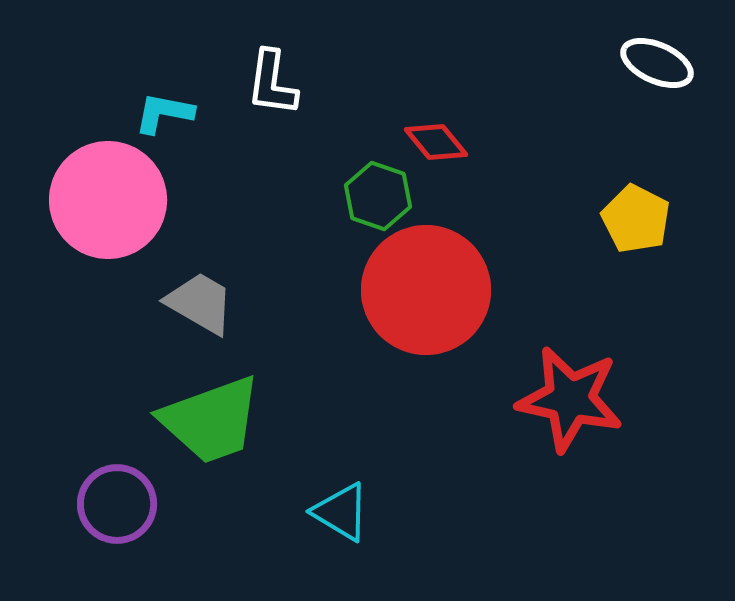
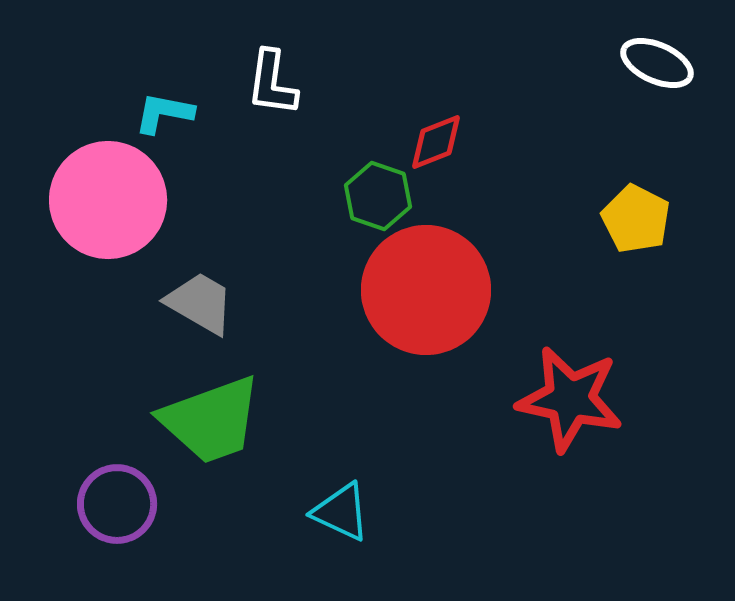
red diamond: rotated 72 degrees counterclockwise
cyan triangle: rotated 6 degrees counterclockwise
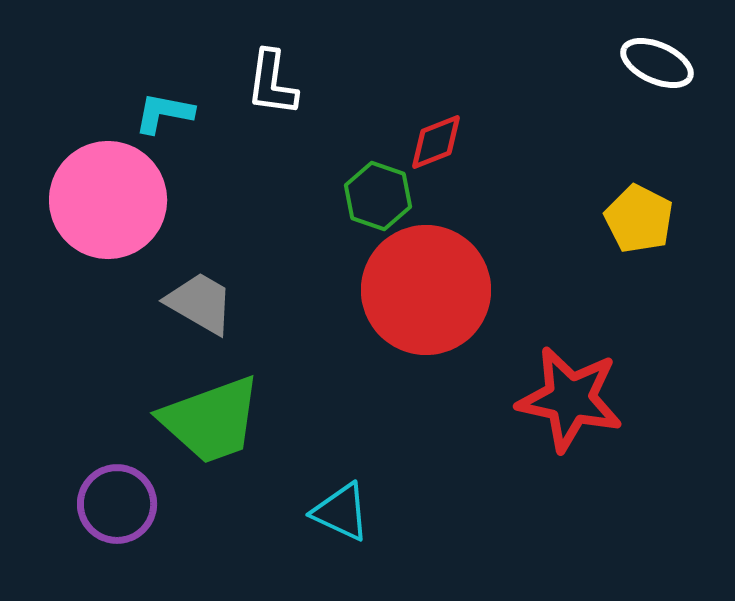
yellow pentagon: moved 3 px right
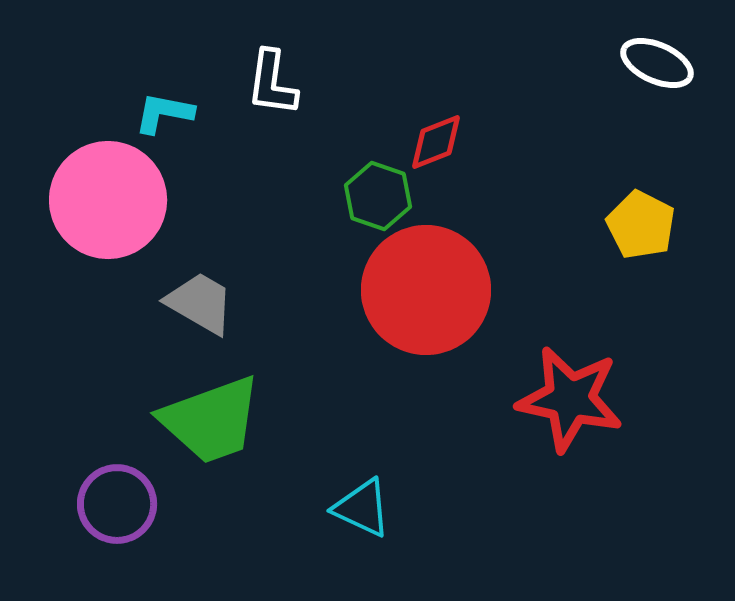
yellow pentagon: moved 2 px right, 6 px down
cyan triangle: moved 21 px right, 4 px up
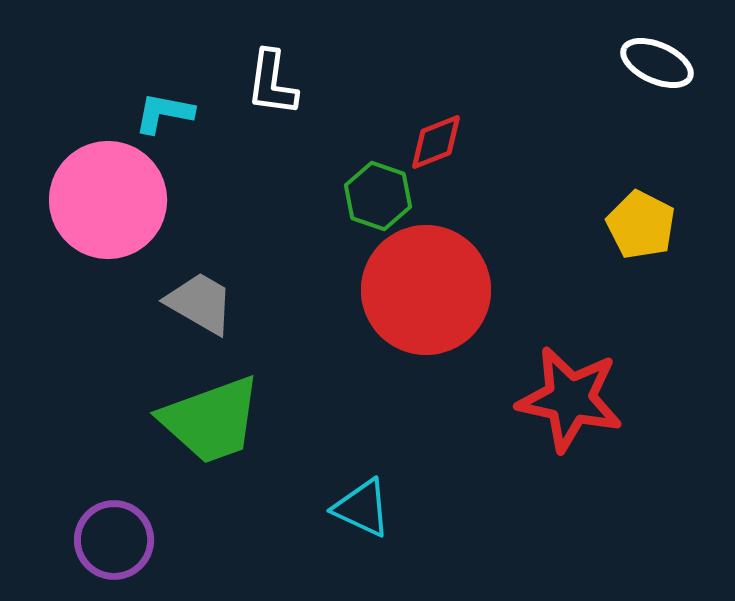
purple circle: moved 3 px left, 36 px down
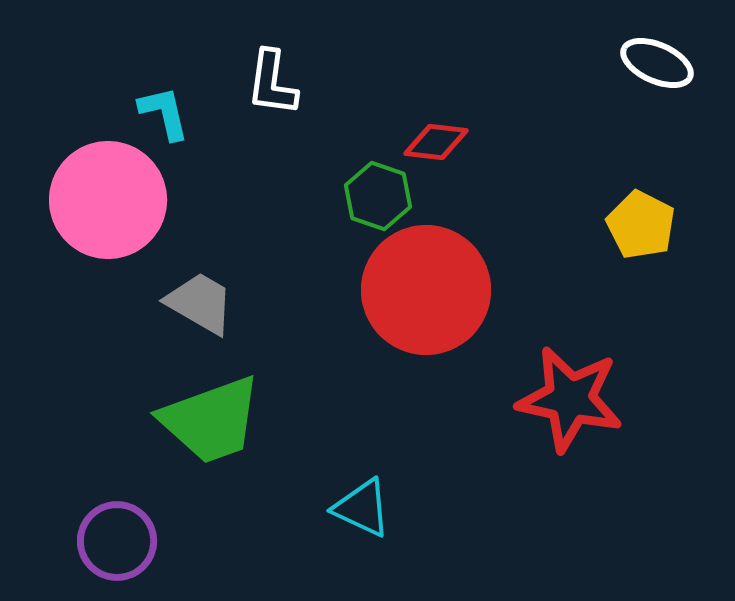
cyan L-shape: rotated 66 degrees clockwise
red diamond: rotated 28 degrees clockwise
purple circle: moved 3 px right, 1 px down
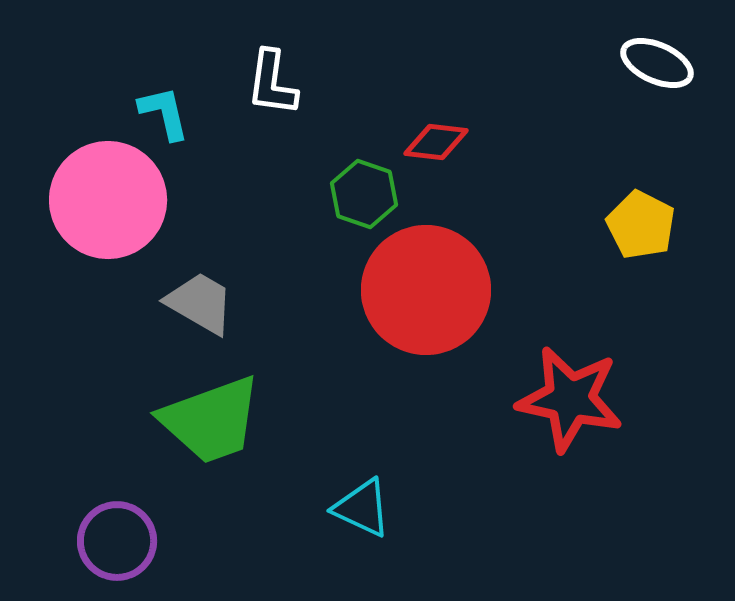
green hexagon: moved 14 px left, 2 px up
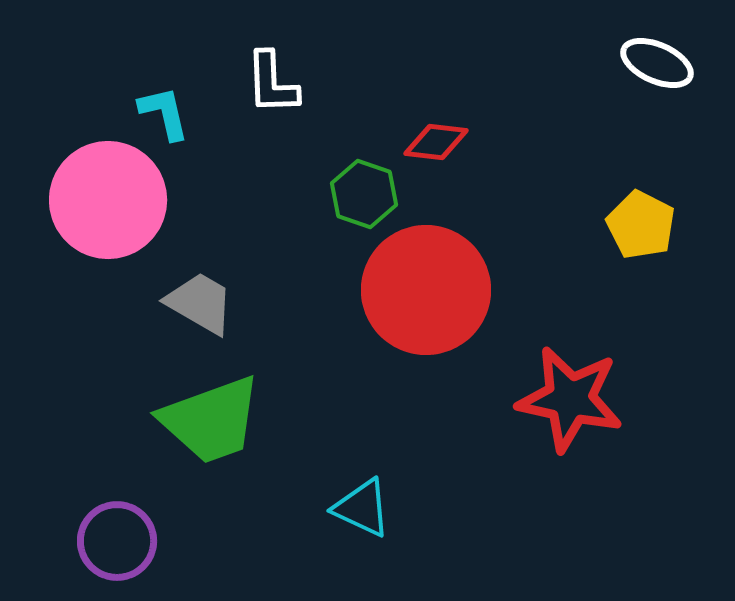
white L-shape: rotated 10 degrees counterclockwise
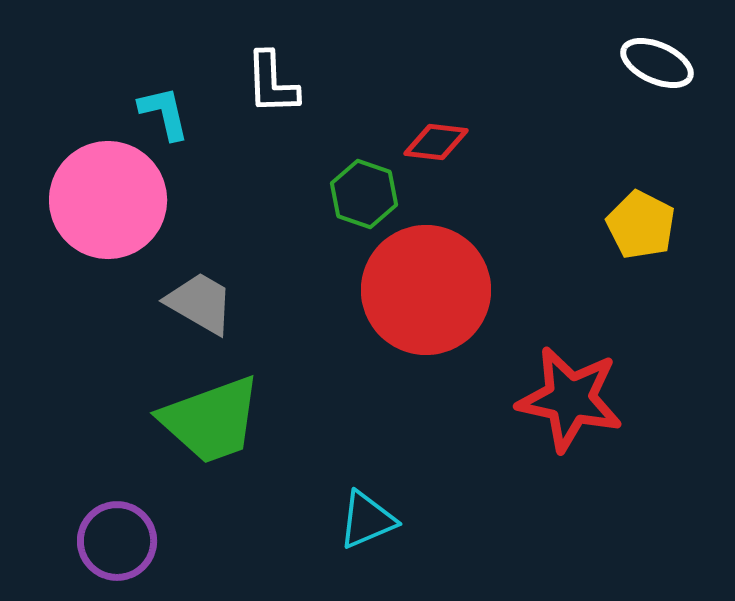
cyan triangle: moved 5 px right, 12 px down; rotated 48 degrees counterclockwise
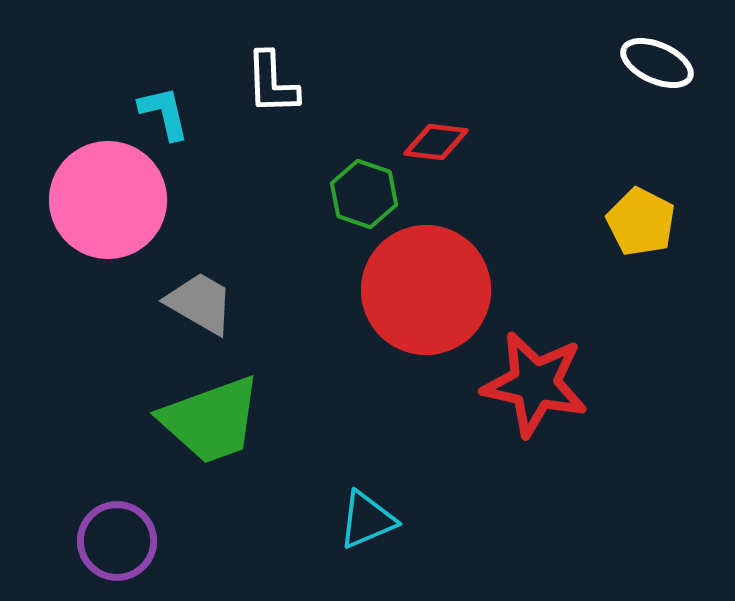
yellow pentagon: moved 3 px up
red star: moved 35 px left, 15 px up
